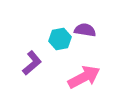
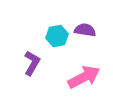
cyan hexagon: moved 3 px left, 3 px up
purple L-shape: rotated 20 degrees counterclockwise
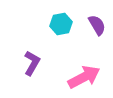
purple semicircle: moved 12 px right, 5 px up; rotated 50 degrees clockwise
cyan hexagon: moved 4 px right, 12 px up
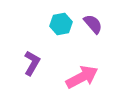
purple semicircle: moved 4 px left, 1 px up; rotated 10 degrees counterclockwise
pink arrow: moved 2 px left
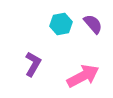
purple L-shape: moved 1 px right, 1 px down
pink arrow: moved 1 px right, 1 px up
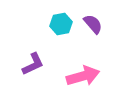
purple L-shape: rotated 35 degrees clockwise
pink arrow: rotated 12 degrees clockwise
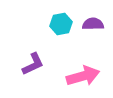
purple semicircle: rotated 50 degrees counterclockwise
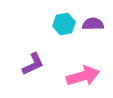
cyan hexagon: moved 3 px right
